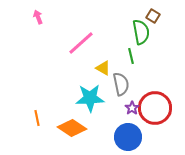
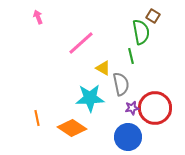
purple star: rotated 24 degrees clockwise
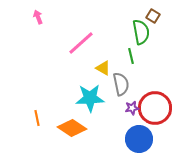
blue circle: moved 11 px right, 2 px down
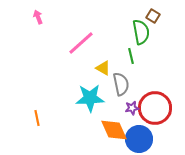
orange diamond: moved 42 px right, 2 px down; rotated 32 degrees clockwise
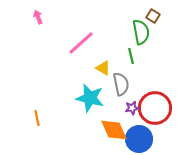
cyan star: rotated 16 degrees clockwise
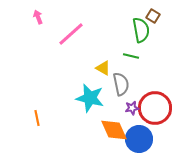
green semicircle: moved 2 px up
pink line: moved 10 px left, 9 px up
green line: rotated 63 degrees counterclockwise
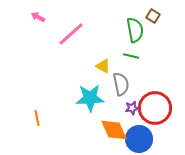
pink arrow: rotated 40 degrees counterclockwise
green semicircle: moved 6 px left
yellow triangle: moved 2 px up
cyan star: rotated 16 degrees counterclockwise
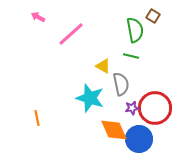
cyan star: rotated 20 degrees clockwise
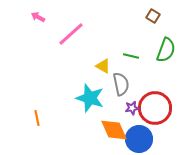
green semicircle: moved 31 px right, 20 px down; rotated 30 degrees clockwise
